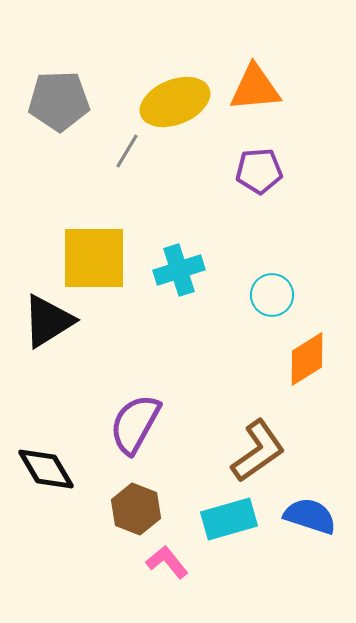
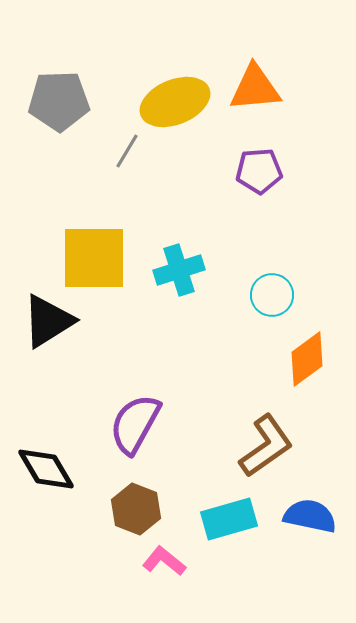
orange diamond: rotated 4 degrees counterclockwise
brown L-shape: moved 8 px right, 5 px up
blue semicircle: rotated 6 degrees counterclockwise
pink L-shape: moved 3 px left, 1 px up; rotated 12 degrees counterclockwise
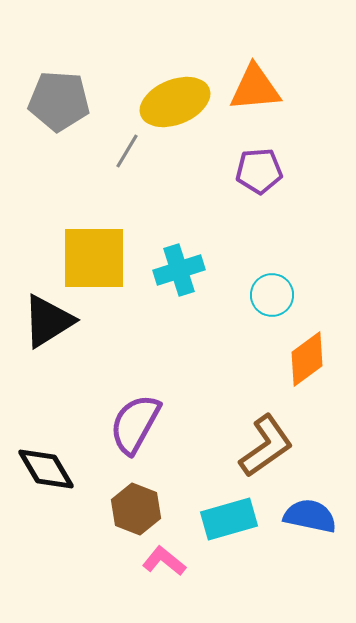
gray pentagon: rotated 6 degrees clockwise
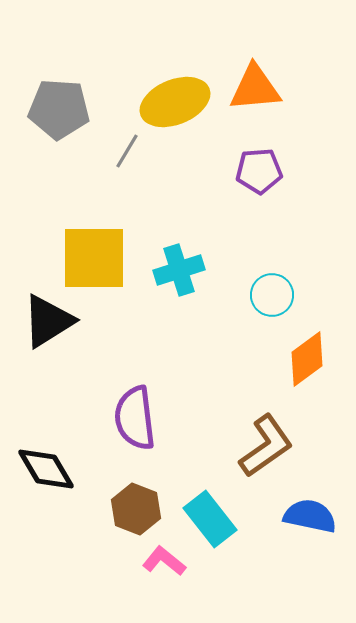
gray pentagon: moved 8 px down
purple semicircle: moved 6 px up; rotated 36 degrees counterclockwise
cyan rectangle: moved 19 px left; rotated 68 degrees clockwise
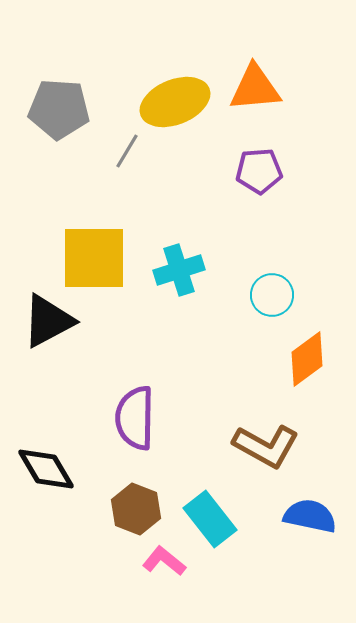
black triangle: rotated 4 degrees clockwise
purple semicircle: rotated 8 degrees clockwise
brown L-shape: rotated 64 degrees clockwise
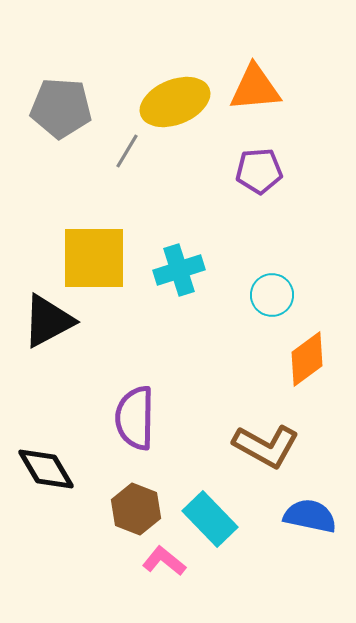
gray pentagon: moved 2 px right, 1 px up
cyan rectangle: rotated 6 degrees counterclockwise
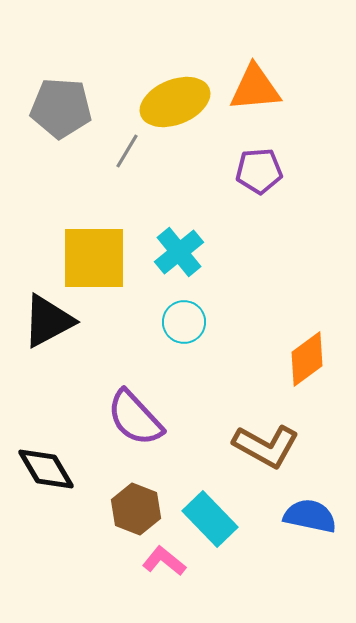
cyan cross: moved 18 px up; rotated 21 degrees counterclockwise
cyan circle: moved 88 px left, 27 px down
purple semicircle: rotated 44 degrees counterclockwise
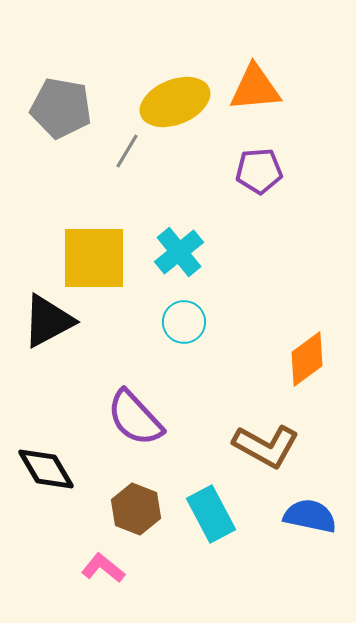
gray pentagon: rotated 6 degrees clockwise
cyan rectangle: moved 1 px right, 5 px up; rotated 16 degrees clockwise
pink L-shape: moved 61 px left, 7 px down
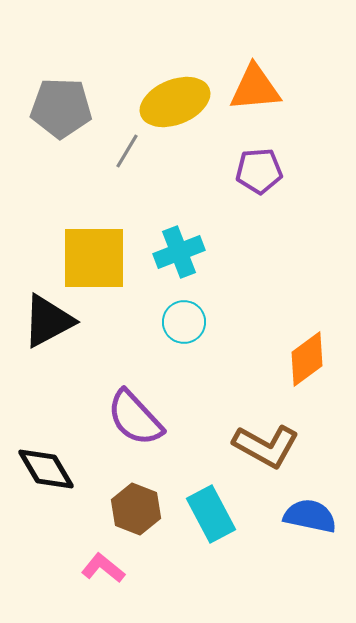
gray pentagon: rotated 8 degrees counterclockwise
cyan cross: rotated 18 degrees clockwise
